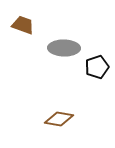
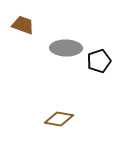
gray ellipse: moved 2 px right
black pentagon: moved 2 px right, 6 px up
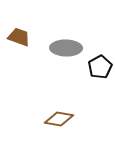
brown trapezoid: moved 4 px left, 12 px down
black pentagon: moved 1 px right, 6 px down; rotated 10 degrees counterclockwise
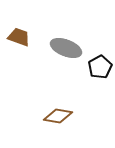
gray ellipse: rotated 20 degrees clockwise
brown diamond: moved 1 px left, 3 px up
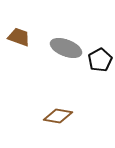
black pentagon: moved 7 px up
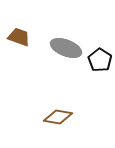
black pentagon: rotated 10 degrees counterclockwise
brown diamond: moved 1 px down
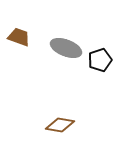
black pentagon: rotated 20 degrees clockwise
brown diamond: moved 2 px right, 8 px down
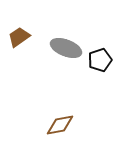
brown trapezoid: rotated 55 degrees counterclockwise
brown diamond: rotated 20 degrees counterclockwise
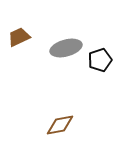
brown trapezoid: rotated 10 degrees clockwise
gray ellipse: rotated 36 degrees counterclockwise
